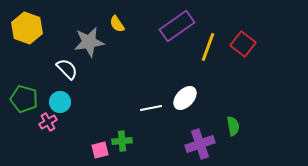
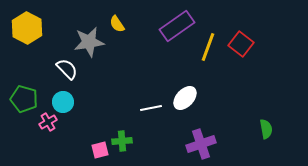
yellow hexagon: rotated 8 degrees clockwise
red square: moved 2 px left
cyan circle: moved 3 px right
green semicircle: moved 33 px right, 3 px down
purple cross: moved 1 px right
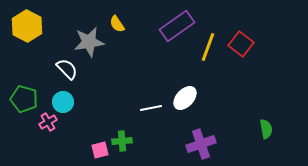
yellow hexagon: moved 2 px up
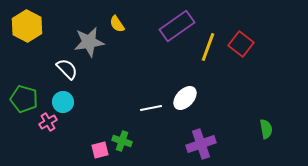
green cross: rotated 24 degrees clockwise
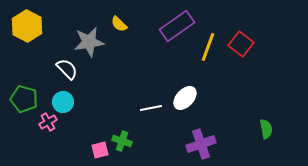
yellow semicircle: moved 2 px right; rotated 12 degrees counterclockwise
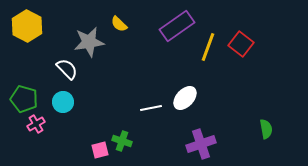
pink cross: moved 12 px left, 2 px down
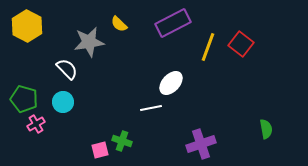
purple rectangle: moved 4 px left, 3 px up; rotated 8 degrees clockwise
white ellipse: moved 14 px left, 15 px up
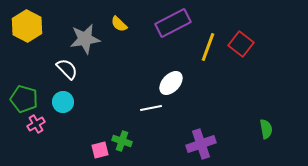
gray star: moved 4 px left, 3 px up
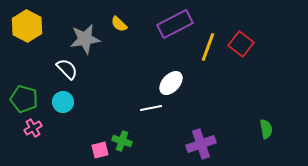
purple rectangle: moved 2 px right, 1 px down
pink cross: moved 3 px left, 4 px down
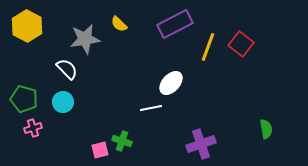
pink cross: rotated 12 degrees clockwise
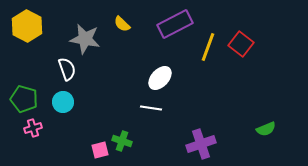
yellow semicircle: moved 3 px right
gray star: rotated 20 degrees clockwise
white semicircle: rotated 25 degrees clockwise
white ellipse: moved 11 px left, 5 px up
white line: rotated 20 degrees clockwise
green semicircle: rotated 78 degrees clockwise
